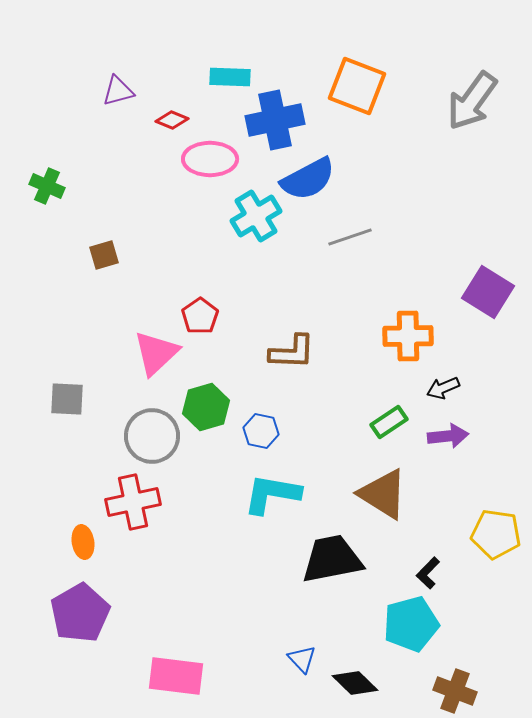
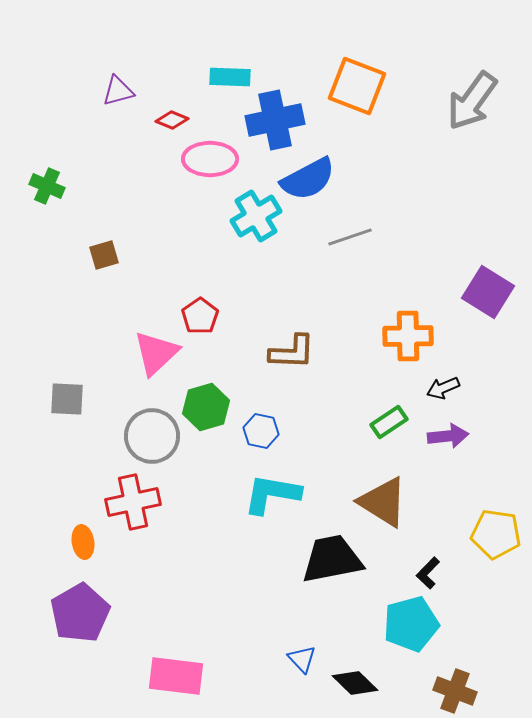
brown triangle: moved 8 px down
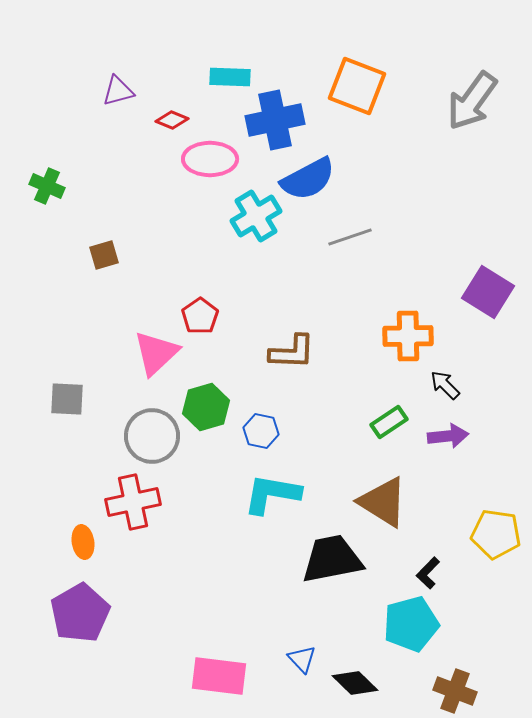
black arrow: moved 2 px right, 3 px up; rotated 68 degrees clockwise
pink rectangle: moved 43 px right
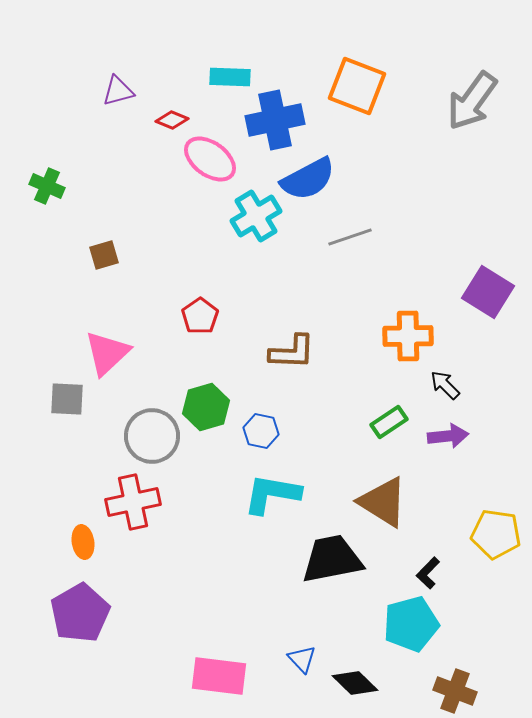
pink ellipse: rotated 36 degrees clockwise
pink triangle: moved 49 px left
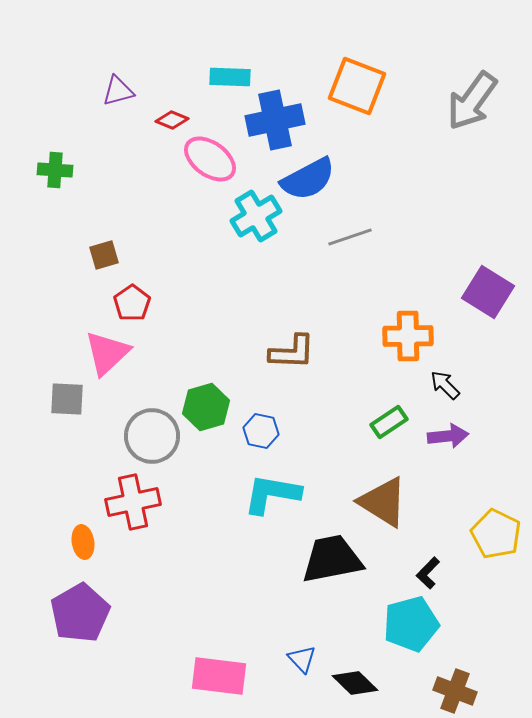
green cross: moved 8 px right, 16 px up; rotated 20 degrees counterclockwise
red pentagon: moved 68 px left, 13 px up
yellow pentagon: rotated 18 degrees clockwise
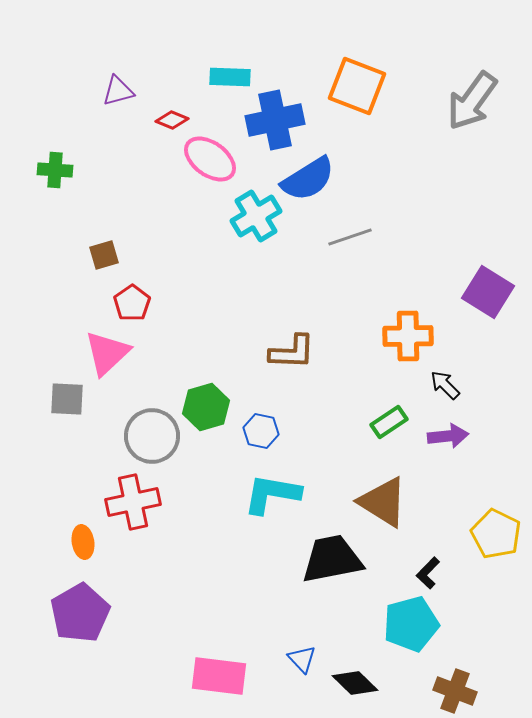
blue semicircle: rotated 4 degrees counterclockwise
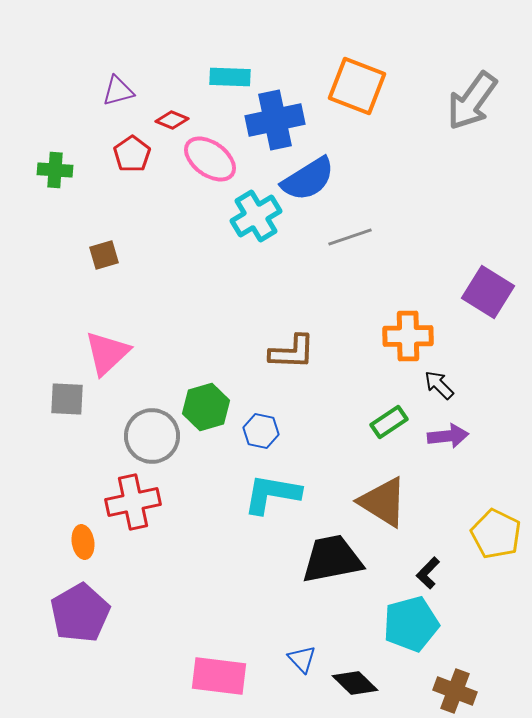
red pentagon: moved 149 px up
black arrow: moved 6 px left
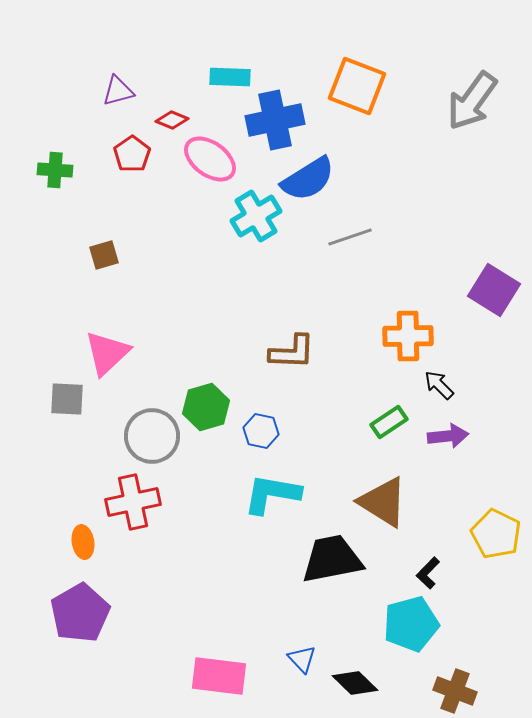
purple square: moved 6 px right, 2 px up
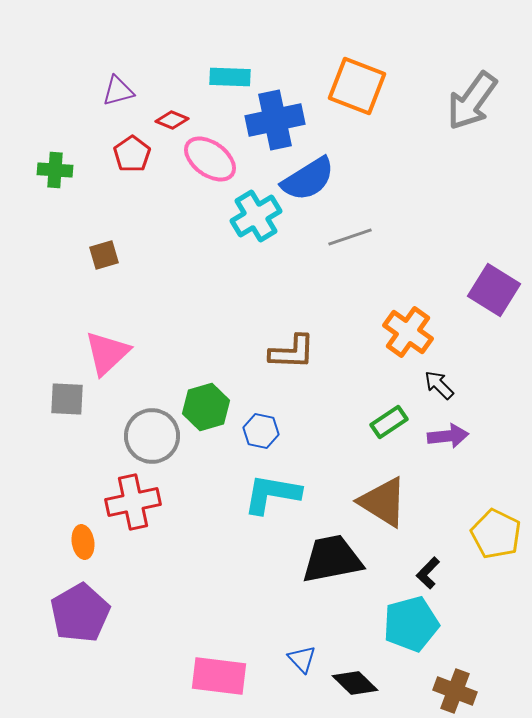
orange cross: moved 4 px up; rotated 36 degrees clockwise
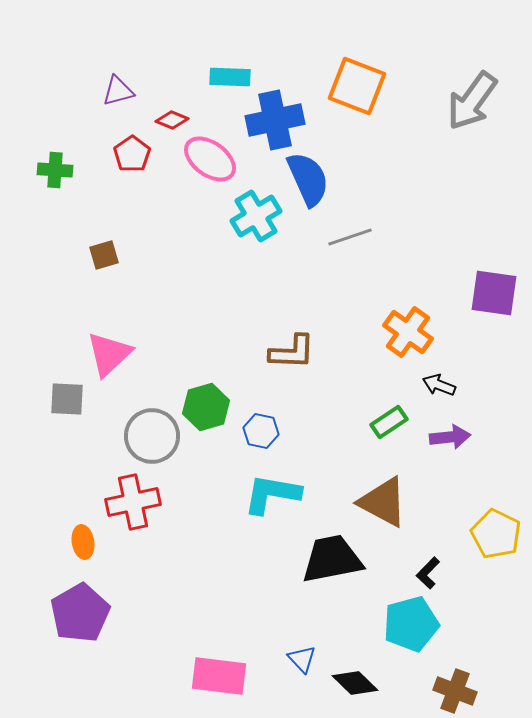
blue semicircle: rotated 82 degrees counterclockwise
purple square: moved 3 px down; rotated 24 degrees counterclockwise
pink triangle: moved 2 px right, 1 px down
black arrow: rotated 24 degrees counterclockwise
purple arrow: moved 2 px right, 1 px down
brown triangle: rotated 4 degrees counterclockwise
